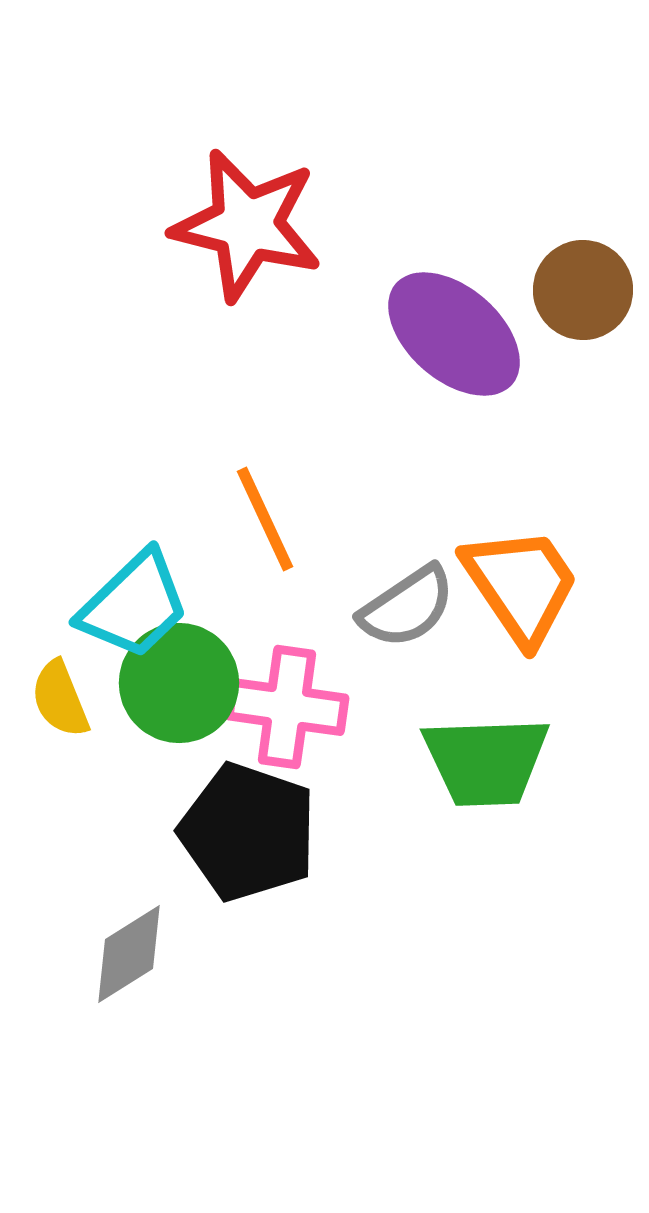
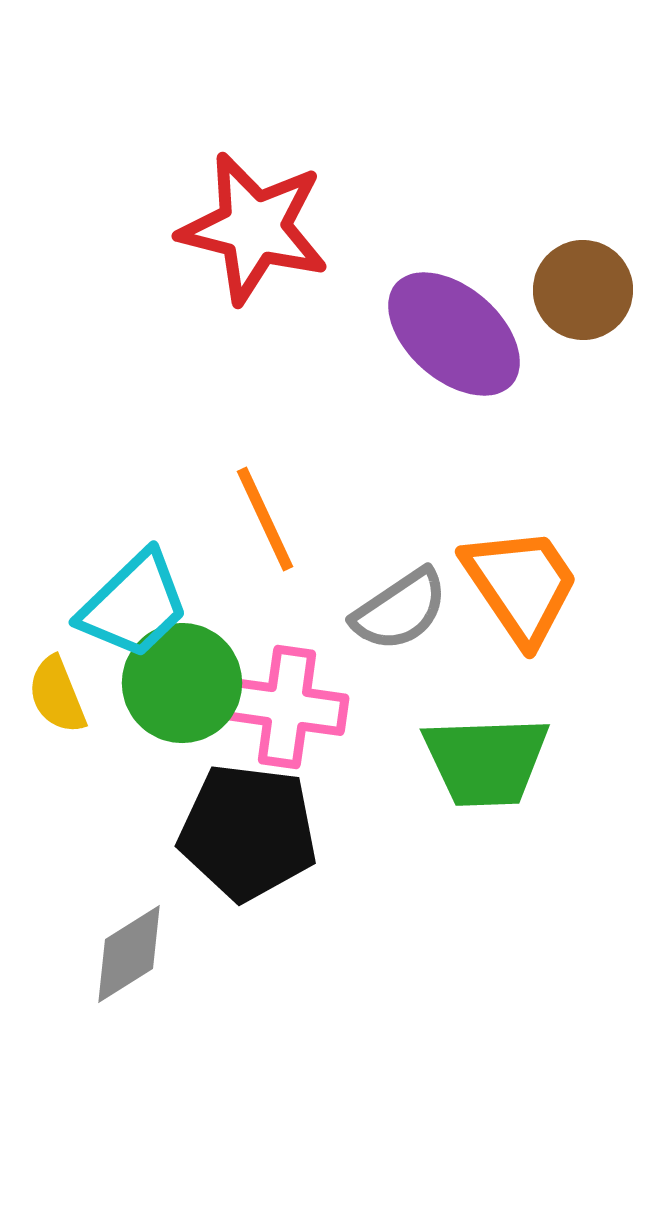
red star: moved 7 px right, 3 px down
gray semicircle: moved 7 px left, 3 px down
green circle: moved 3 px right
yellow semicircle: moved 3 px left, 4 px up
black pentagon: rotated 12 degrees counterclockwise
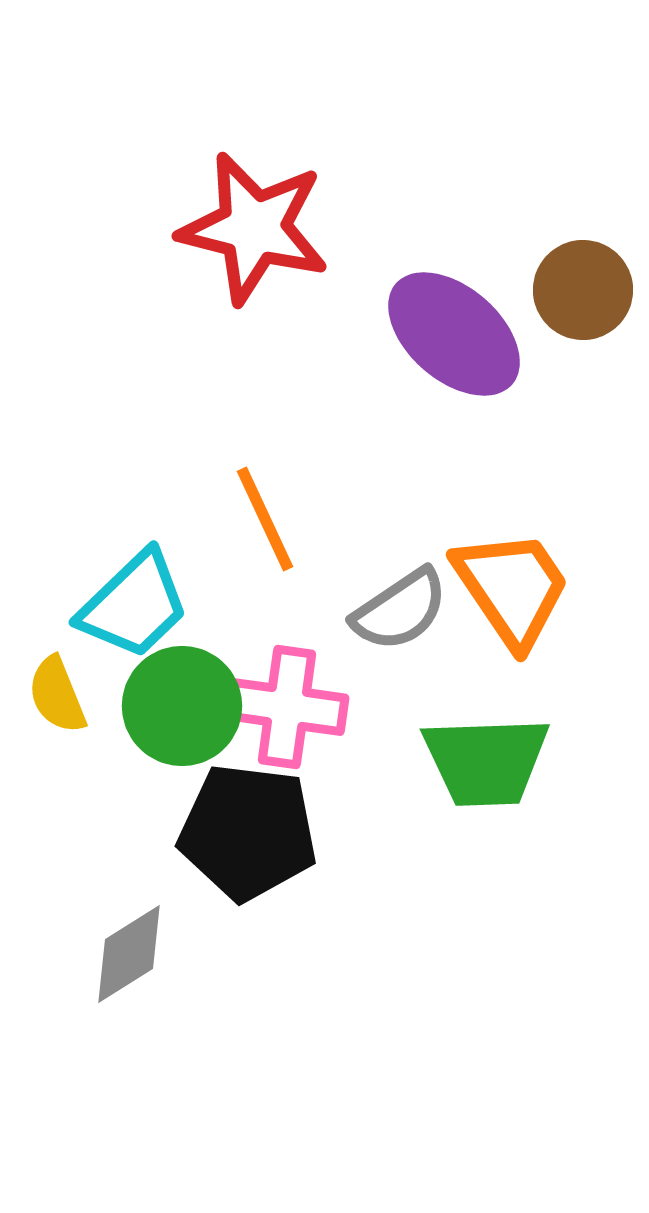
orange trapezoid: moved 9 px left, 3 px down
green circle: moved 23 px down
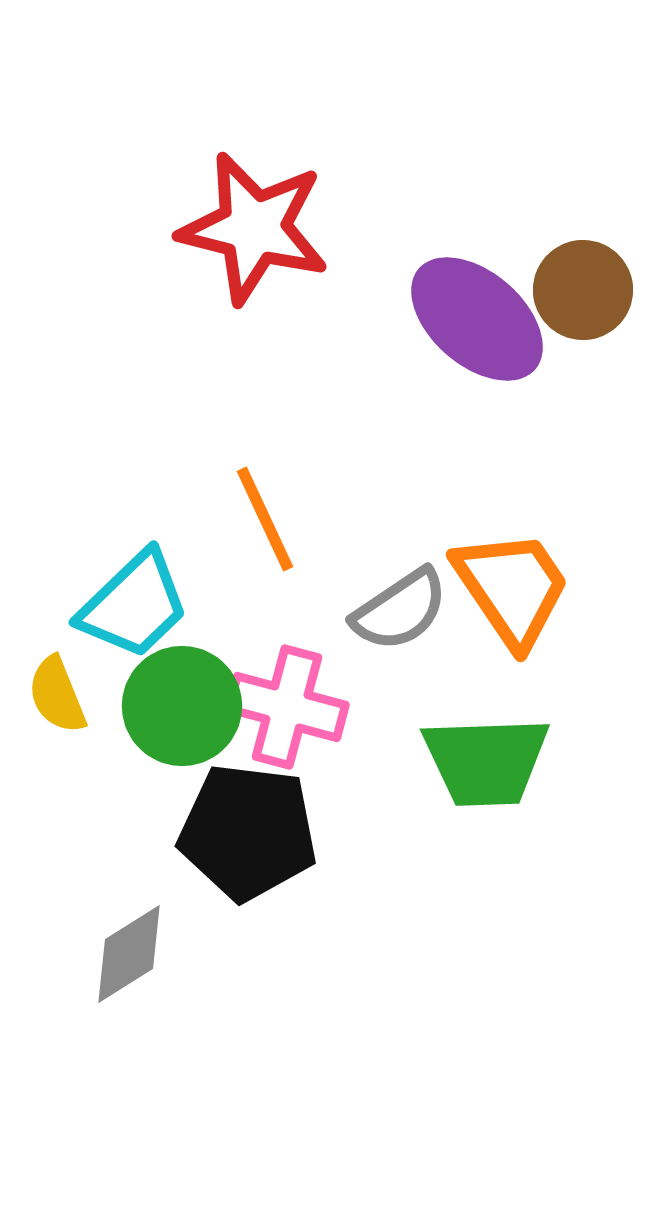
purple ellipse: moved 23 px right, 15 px up
pink cross: rotated 7 degrees clockwise
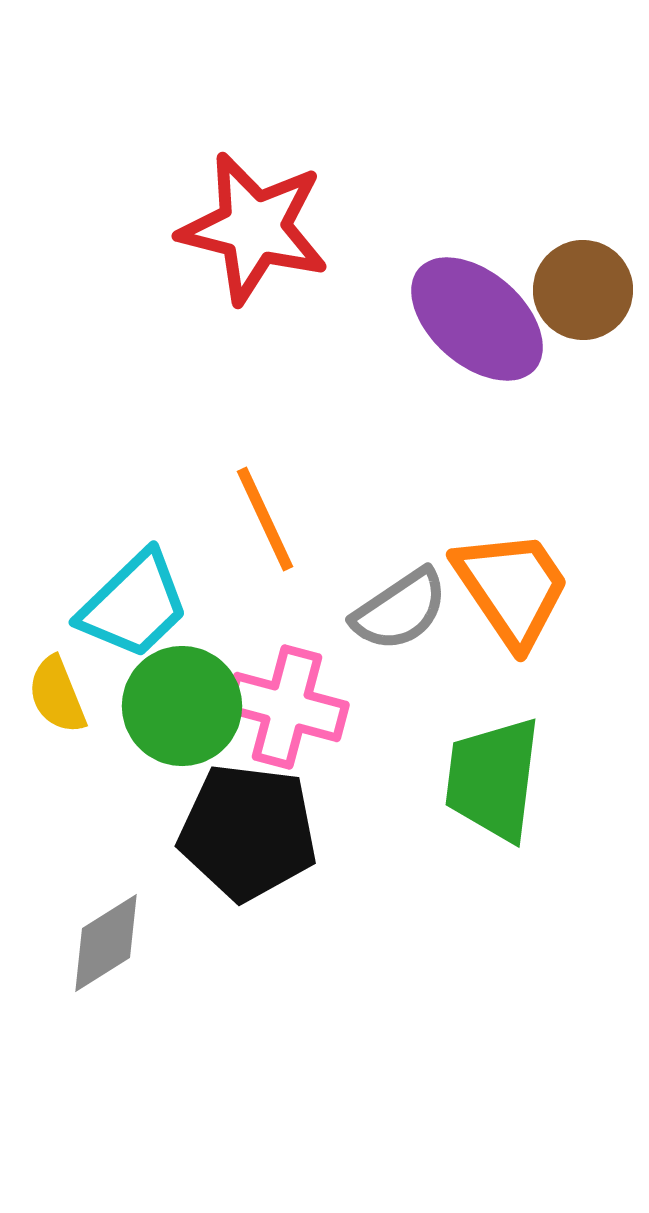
green trapezoid: moved 7 px right, 18 px down; rotated 99 degrees clockwise
gray diamond: moved 23 px left, 11 px up
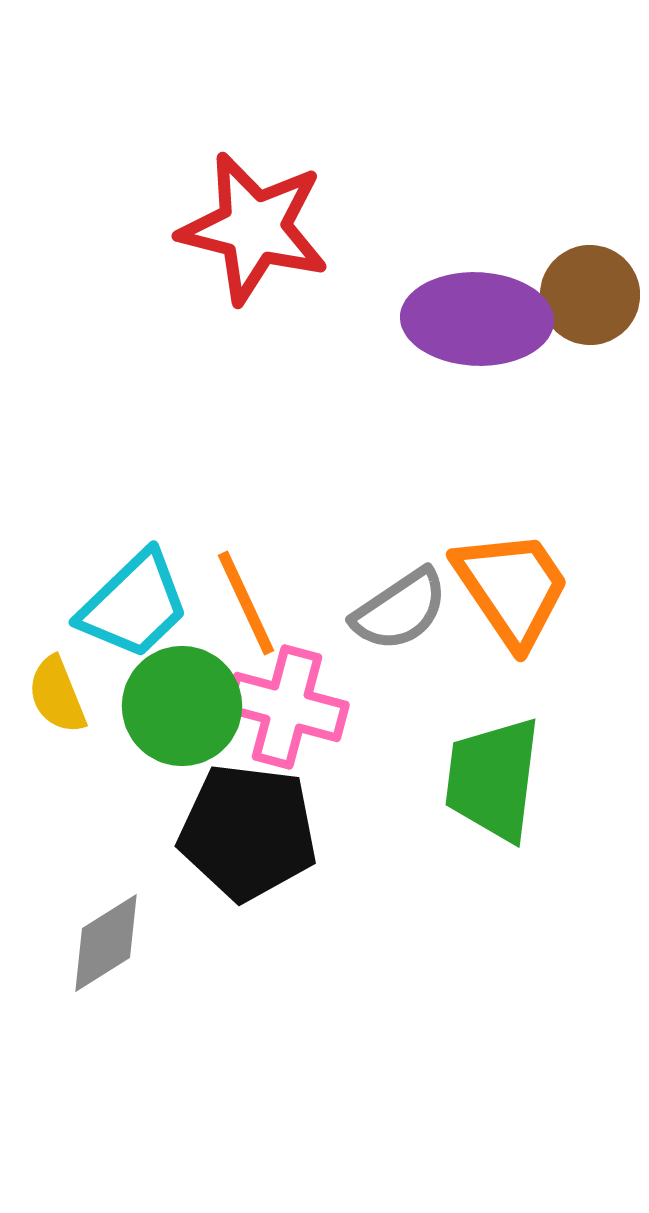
brown circle: moved 7 px right, 5 px down
purple ellipse: rotated 39 degrees counterclockwise
orange line: moved 19 px left, 84 px down
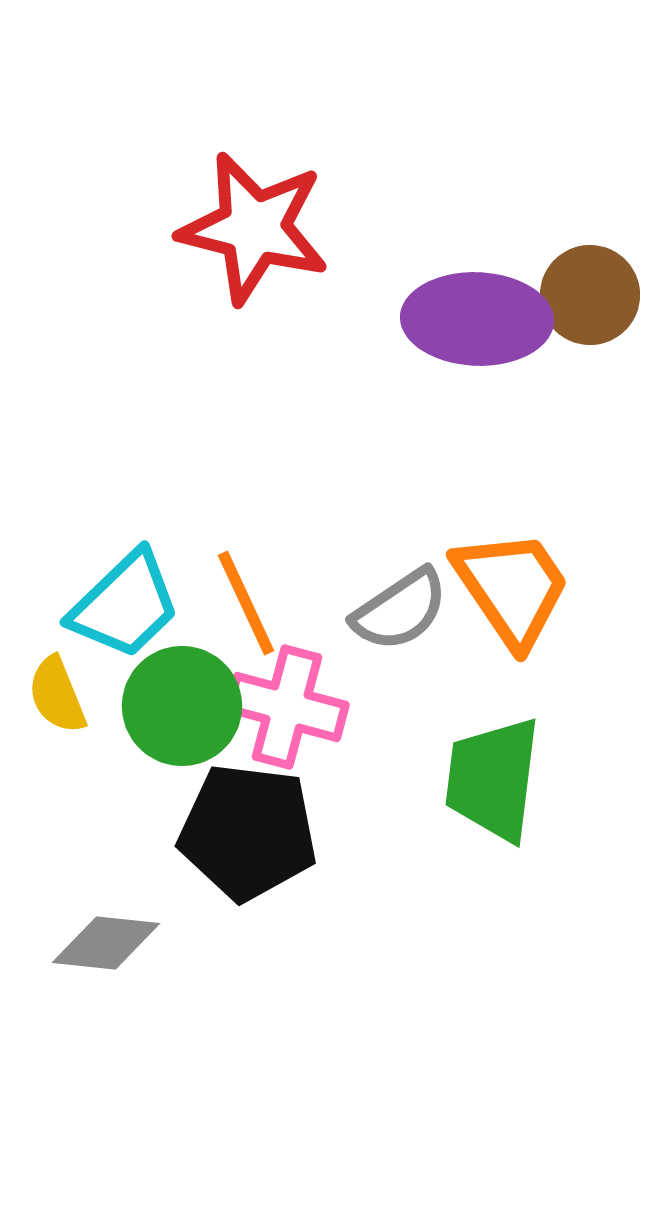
cyan trapezoid: moved 9 px left
gray diamond: rotated 38 degrees clockwise
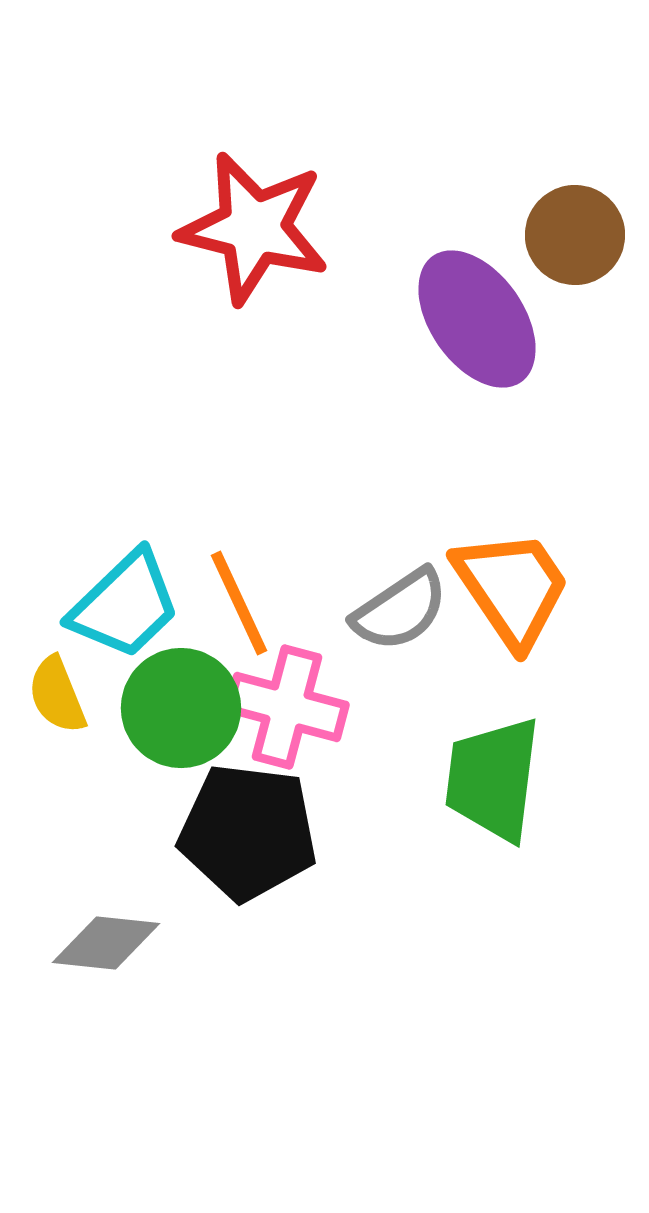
brown circle: moved 15 px left, 60 px up
purple ellipse: rotated 53 degrees clockwise
orange line: moved 7 px left
green circle: moved 1 px left, 2 px down
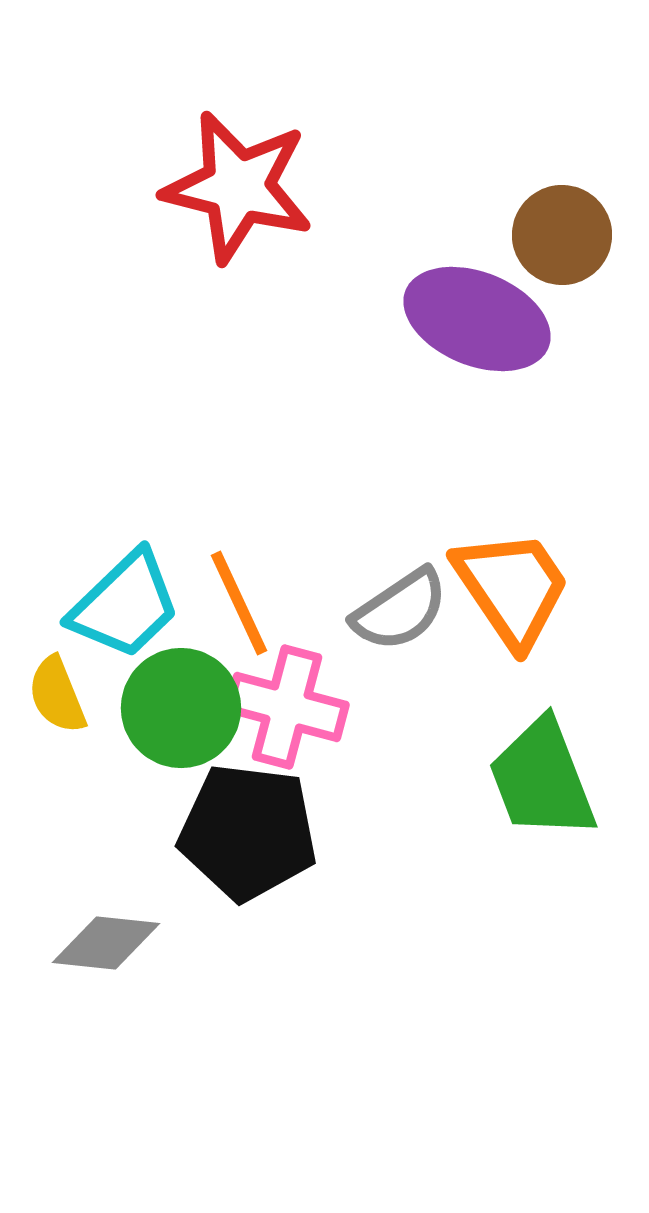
red star: moved 16 px left, 41 px up
brown circle: moved 13 px left
purple ellipse: rotated 33 degrees counterclockwise
green trapezoid: moved 49 px right; rotated 28 degrees counterclockwise
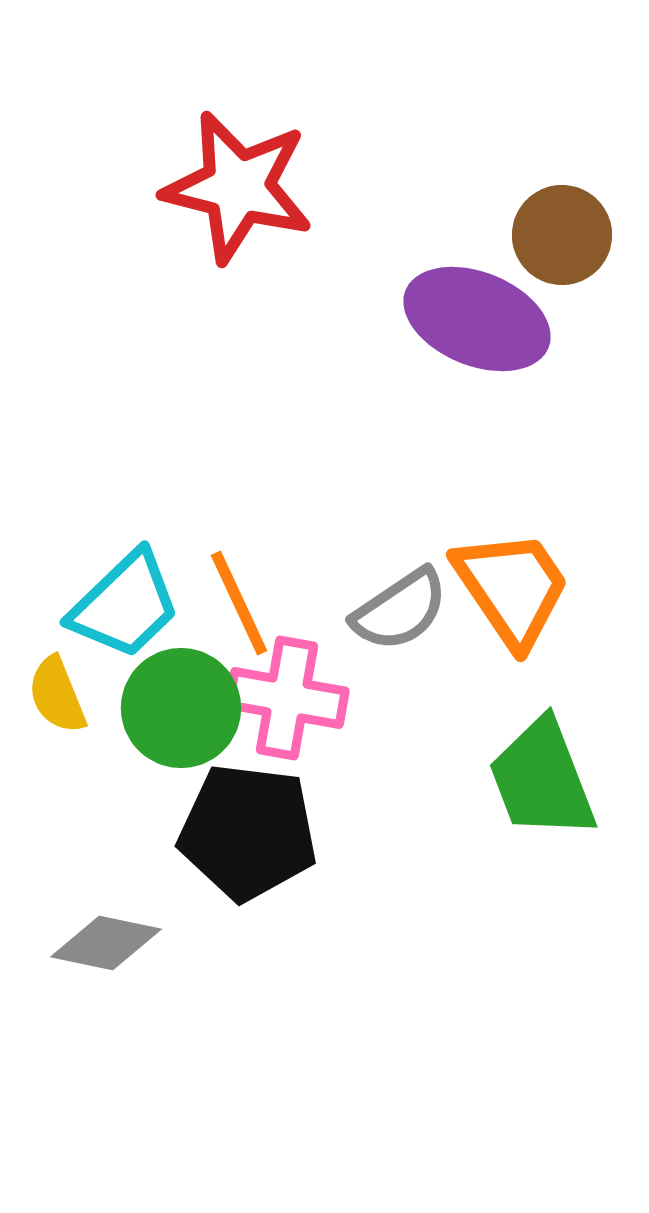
pink cross: moved 9 px up; rotated 5 degrees counterclockwise
gray diamond: rotated 6 degrees clockwise
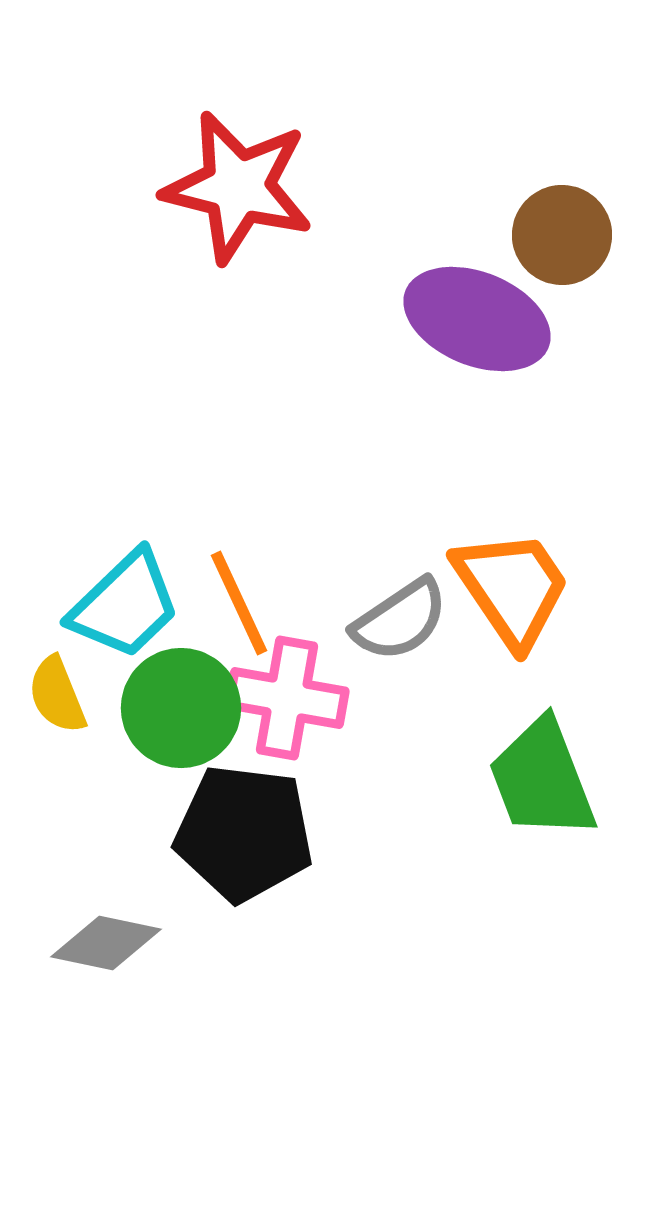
gray semicircle: moved 10 px down
black pentagon: moved 4 px left, 1 px down
